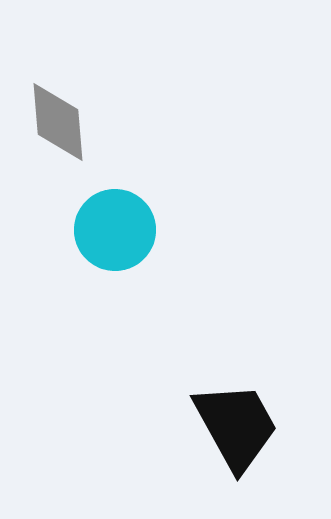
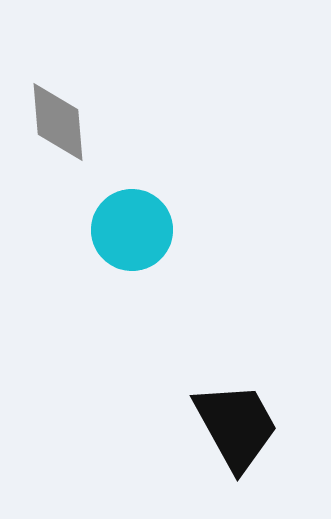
cyan circle: moved 17 px right
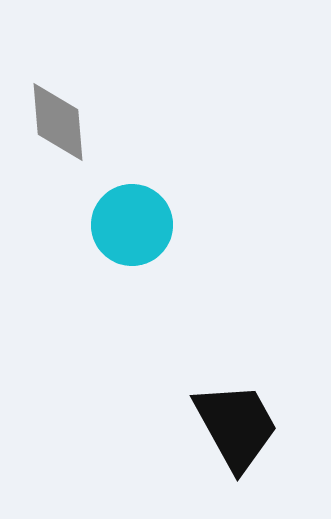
cyan circle: moved 5 px up
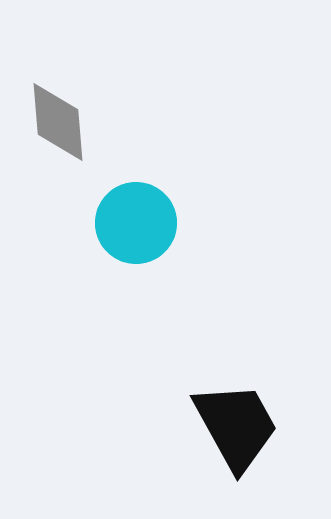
cyan circle: moved 4 px right, 2 px up
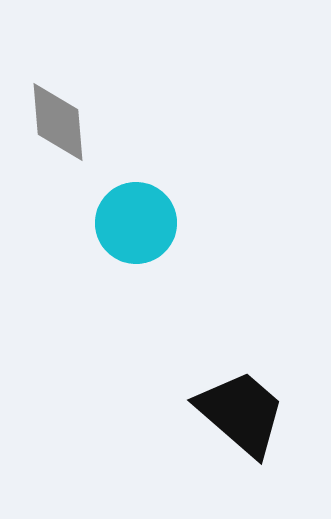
black trapezoid: moved 5 px right, 13 px up; rotated 20 degrees counterclockwise
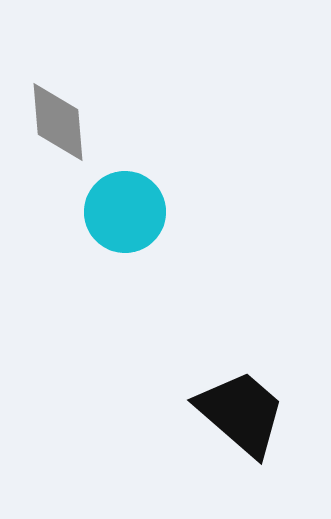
cyan circle: moved 11 px left, 11 px up
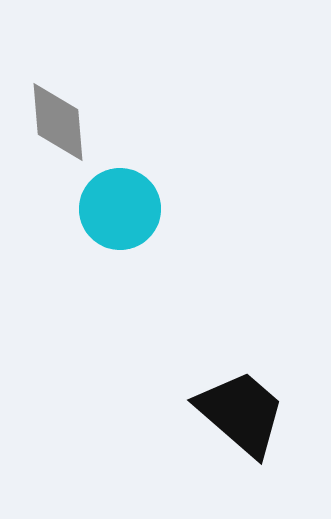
cyan circle: moved 5 px left, 3 px up
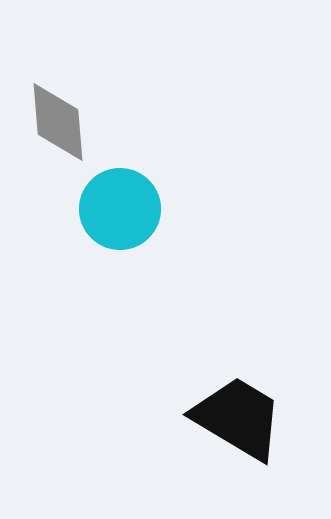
black trapezoid: moved 3 px left, 5 px down; rotated 10 degrees counterclockwise
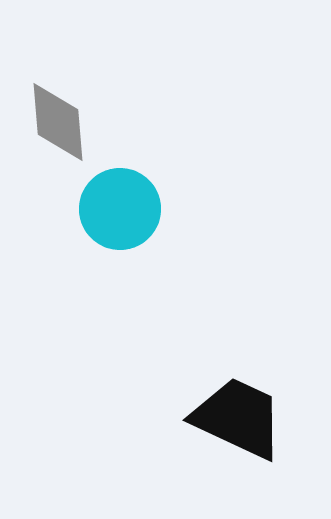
black trapezoid: rotated 6 degrees counterclockwise
